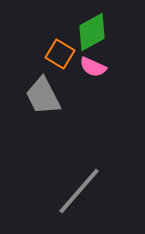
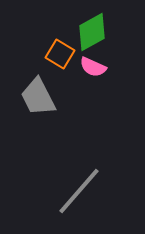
gray trapezoid: moved 5 px left, 1 px down
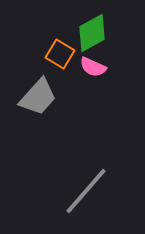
green diamond: moved 1 px down
gray trapezoid: rotated 111 degrees counterclockwise
gray line: moved 7 px right
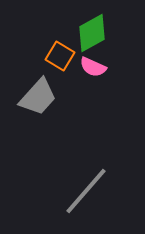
orange square: moved 2 px down
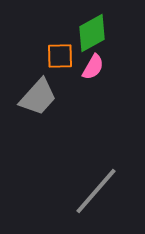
orange square: rotated 32 degrees counterclockwise
pink semicircle: rotated 84 degrees counterclockwise
gray line: moved 10 px right
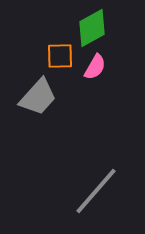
green diamond: moved 5 px up
pink semicircle: moved 2 px right
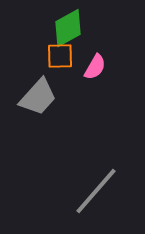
green diamond: moved 24 px left
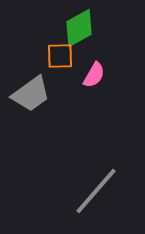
green diamond: moved 11 px right
pink semicircle: moved 1 px left, 8 px down
gray trapezoid: moved 7 px left, 3 px up; rotated 12 degrees clockwise
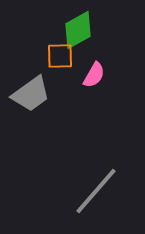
green diamond: moved 1 px left, 2 px down
